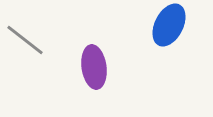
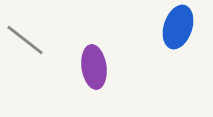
blue ellipse: moved 9 px right, 2 px down; rotated 9 degrees counterclockwise
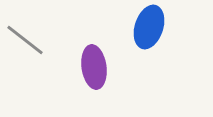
blue ellipse: moved 29 px left
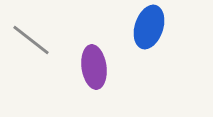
gray line: moved 6 px right
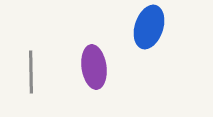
gray line: moved 32 px down; rotated 51 degrees clockwise
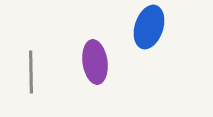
purple ellipse: moved 1 px right, 5 px up
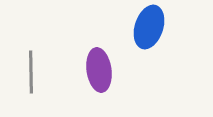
purple ellipse: moved 4 px right, 8 px down
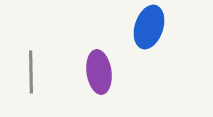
purple ellipse: moved 2 px down
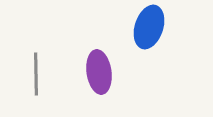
gray line: moved 5 px right, 2 px down
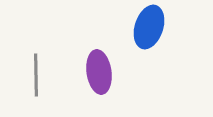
gray line: moved 1 px down
